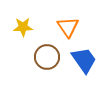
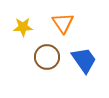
orange triangle: moved 5 px left, 4 px up
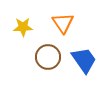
brown circle: moved 1 px right
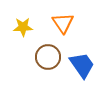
blue trapezoid: moved 2 px left, 5 px down
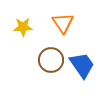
brown circle: moved 3 px right, 3 px down
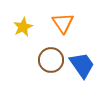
yellow star: rotated 24 degrees counterclockwise
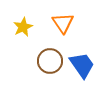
brown circle: moved 1 px left, 1 px down
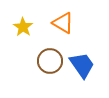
orange triangle: rotated 25 degrees counterclockwise
yellow star: rotated 12 degrees counterclockwise
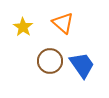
orange triangle: rotated 10 degrees clockwise
